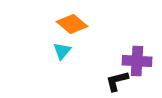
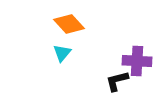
orange diamond: moved 3 px left; rotated 8 degrees clockwise
cyan triangle: moved 2 px down
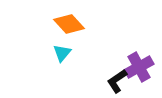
purple cross: moved 2 px right, 6 px down; rotated 32 degrees counterclockwise
black L-shape: rotated 20 degrees counterclockwise
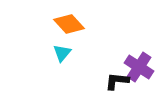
purple cross: rotated 28 degrees counterclockwise
black L-shape: rotated 40 degrees clockwise
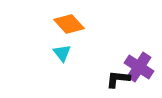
cyan triangle: rotated 18 degrees counterclockwise
black L-shape: moved 1 px right, 2 px up
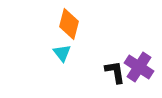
orange diamond: rotated 56 degrees clockwise
black L-shape: moved 3 px left, 7 px up; rotated 75 degrees clockwise
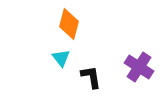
cyan triangle: moved 1 px left, 5 px down
black L-shape: moved 24 px left, 5 px down
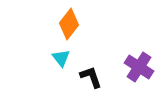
orange diamond: rotated 24 degrees clockwise
black L-shape: rotated 10 degrees counterclockwise
